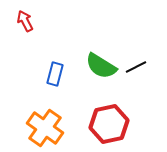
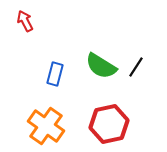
black line: rotated 30 degrees counterclockwise
orange cross: moved 1 px right, 2 px up
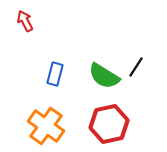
green semicircle: moved 3 px right, 10 px down
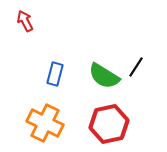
orange cross: moved 1 px left, 3 px up; rotated 9 degrees counterclockwise
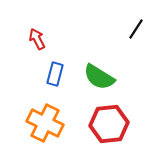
red arrow: moved 12 px right, 18 px down
black line: moved 38 px up
green semicircle: moved 5 px left, 1 px down
red hexagon: rotated 6 degrees clockwise
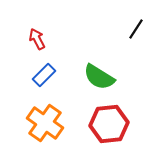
blue rectangle: moved 11 px left, 1 px down; rotated 30 degrees clockwise
orange cross: rotated 9 degrees clockwise
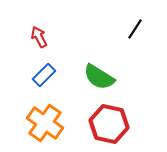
black line: moved 1 px left
red arrow: moved 2 px right, 2 px up
red hexagon: rotated 18 degrees clockwise
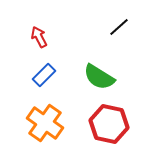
black line: moved 16 px left, 2 px up; rotated 15 degrees clockwise
